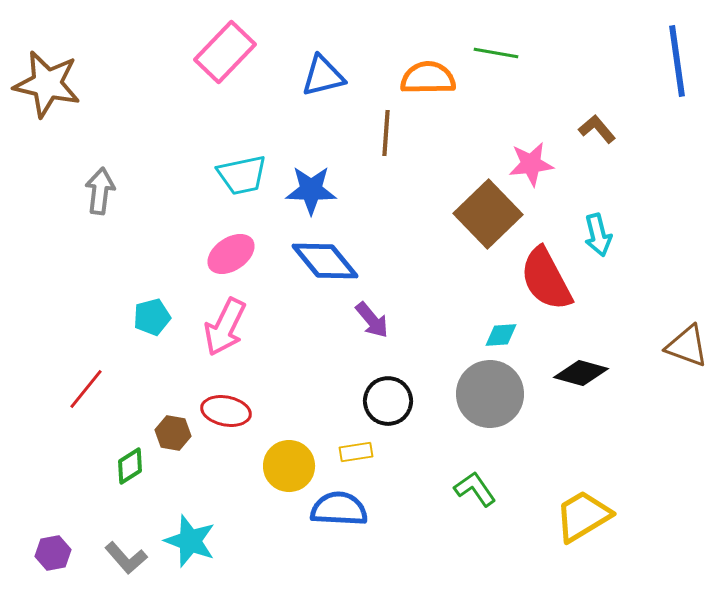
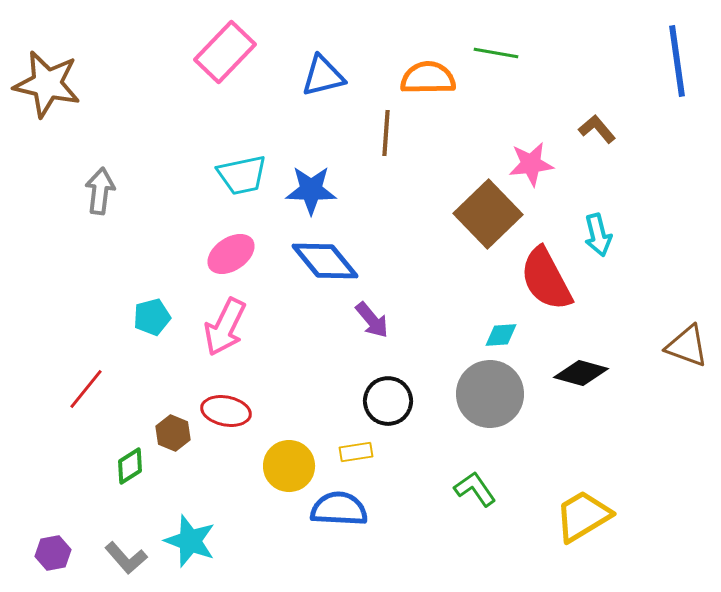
brown hexagon: rotated 12 degrees clockwise
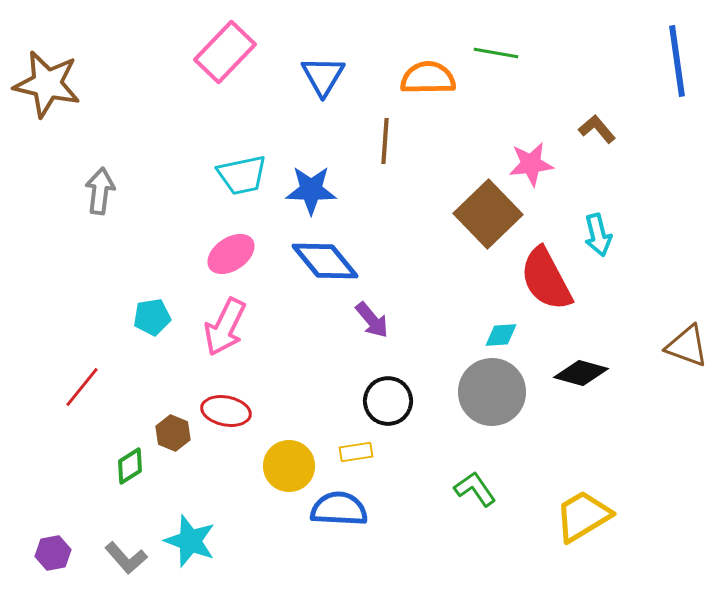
blue triangle: rotated 45 degrees counterclockwise
brown line: moved 1 px left, 8 px down
cyan pentagon: rotated 6 degrees clockwise
red line: moved 4 px left, 2 px up
gray circle: moved 2 px right, 2 px up
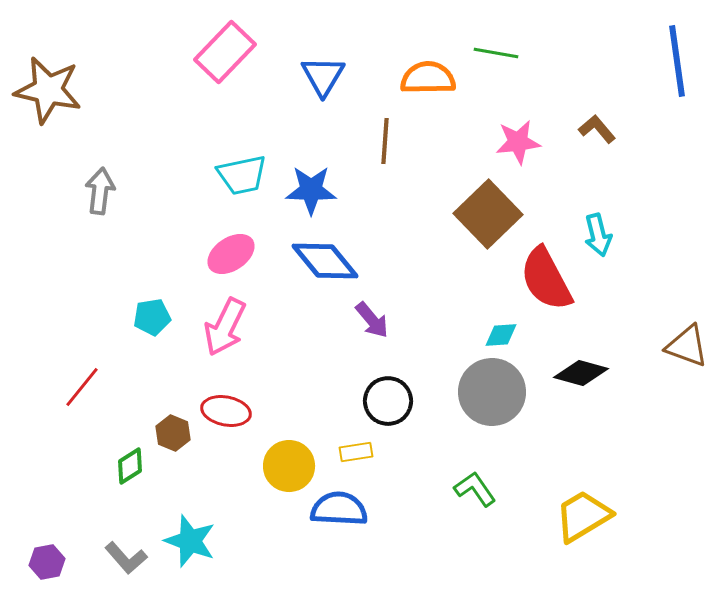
brown star: moved 1 px right, 6 px down
pink star: moved 13 px left, 22 px up
purple hexagon: moved 6 px left, 9 px down
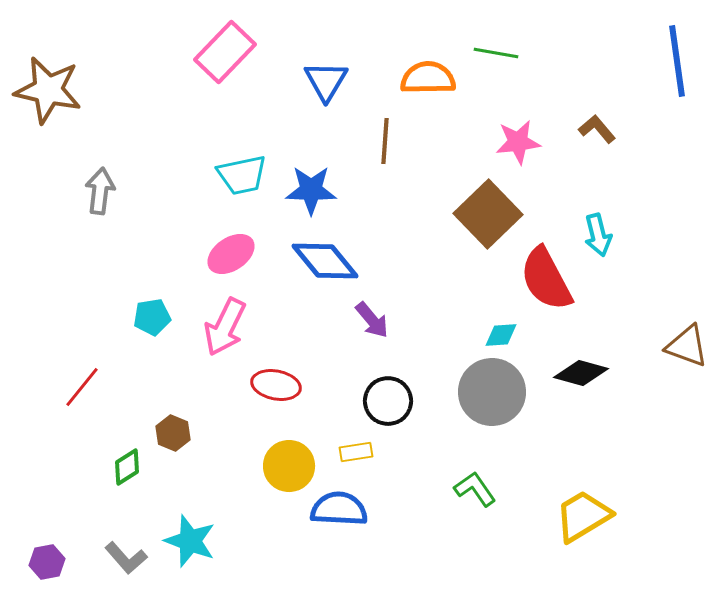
blue triangle: moved 3 px right, 5 px down
red ellipse: moved 50 px right, 26 px up
green diamond: moved 3 px left, 1 px down
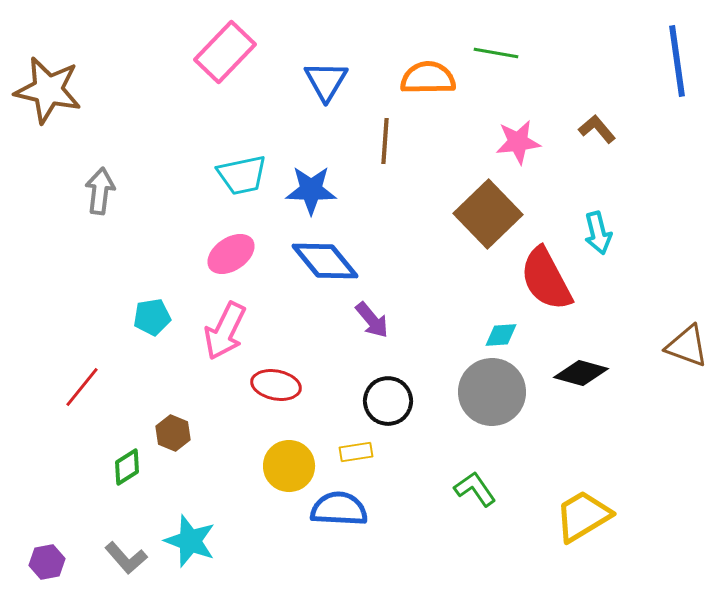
cyan arrow: moved 2 px up
pink arrow: moved 4 px down
